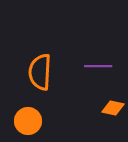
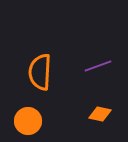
purple line: rotated 20 degrees counterclockwise
orange diamond: moved 13 px left, 6 px down
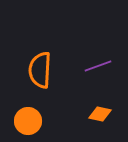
orange semicircle: moved 2 px up
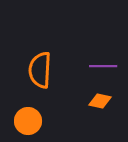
purple line: moved 5 px right; rotated 20 degrees clockwise
orange diamond: moved 13 px up
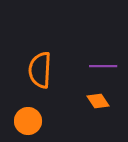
orange diamond: moved 2 px left; rotated 45 degrees clockwise
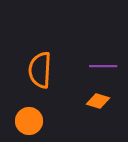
orange diamond: rotated 40 degrees counterclockwise
orange circle: moved 1 px right
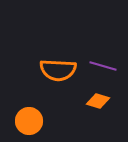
purple line: rotated 16 degrees clockwise
orange semicircle: moved 18 px right; rotated 90 degrees counterclockwise
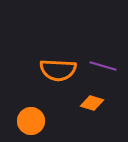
orange diamond: moved 6 px left, 2 px down
orange circle: moved 2 px right
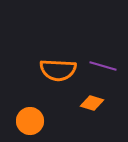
orange circle: moved 1 px left
